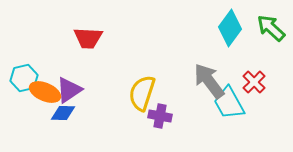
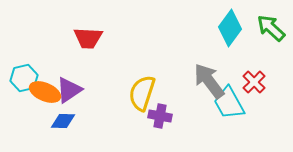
blue diamond: moved 8 px down
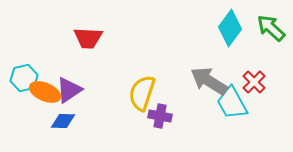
gray arrow: rotated 21 degrees counterclockwise
cyan trapezoid: moved 3 px right
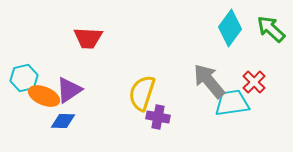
green arrow: moved 1 px down
gray arrow: rotated 18 degrees clockwise
orange ellipse: moved 1 px left, 4 px down
cyan trapezoid: rotated 111 degrees clockwise
purple cross: moved 2 px left, 1 px down
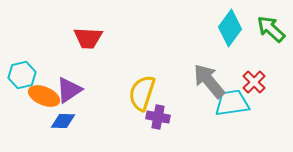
cyan hexagon: moved 2 px left, 3 px up
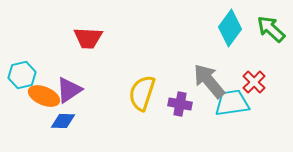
purple cross: moved 22 px right, 13 px up
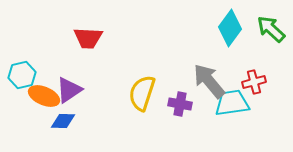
red cross: rotated 30 degrees clockwise
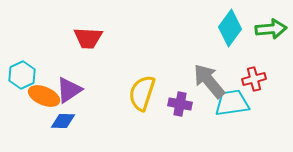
green arrow: rotated 132 degrees clockwise
cyan hexagon: rotated 12 degrees counterclockwise
red cross: moved 3 px up
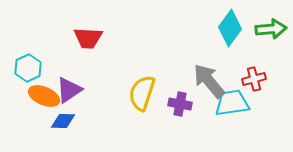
cyan hexagon: moved 6 px right, 7 px up
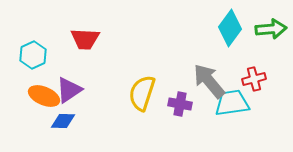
red trapezoid: moved 3 px left, 1 px down
cyan hexagon: moved 5 px right, 13 px up
